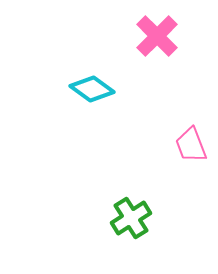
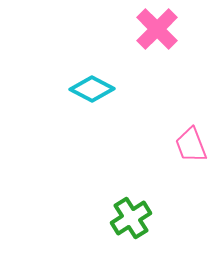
pink cross: moved 7 px up
cyan diamond: rotated 9 degrees counterclockwise
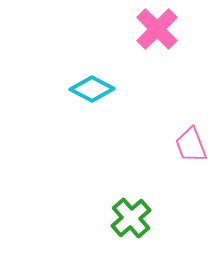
green cross: rotated 9 degrees counterclockwise
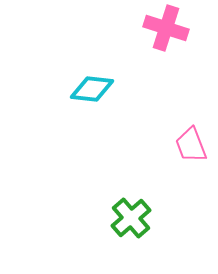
pink cross: moved 9 px right, 1 px up; rotated 27 degrees counterclockwise
cyan diamond: rotated 21 degrees counterclockwise
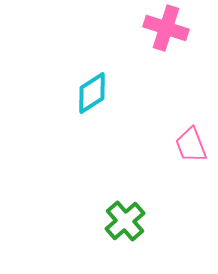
cyan diamond: moved 4 px down; rotated 39 degrees counterclockwise
green cross: moved 6 px left, 3 px down
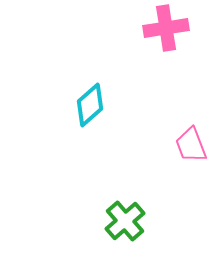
pink cross: rotated 27 degrees counterclockwise
cyan diamond: moved 2 px left, 12 px down; rotated 9 degrees counterclockwise
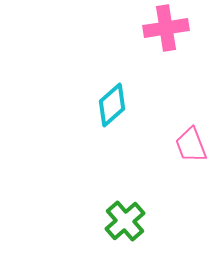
cyan diamond: moved 22 px right
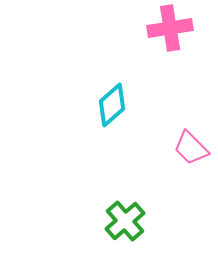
pink cross: moved 4 px right
pink trapezoid: moved 3 px down; rotated 24 degrees counterclockwise
